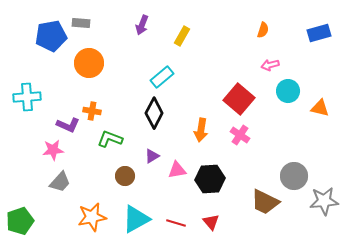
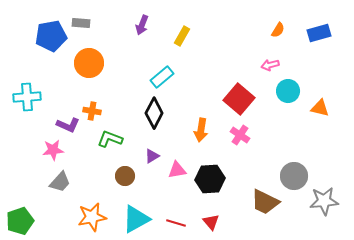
orange semicircle: moved 15 px right; rotated 14 degrees clockwise
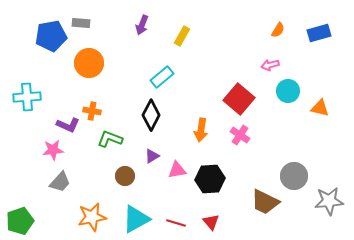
black diamond: moved 3 px left, 2 px down
gray star: moved 5 px right
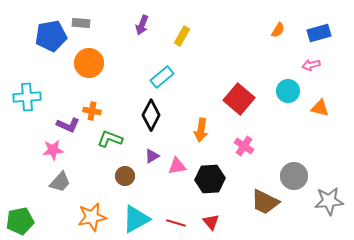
pink arrow: moved 41 px right
pink cross: moved 4 px right, 11 px down
pink triangle: moved 4 px up
green pentagon: rotated 8 degrees clockwise
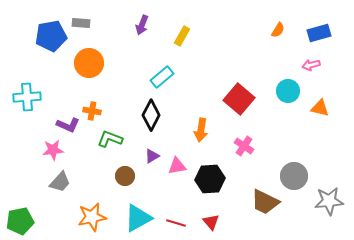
cyan triangle: moved 2 px right, 1 px up
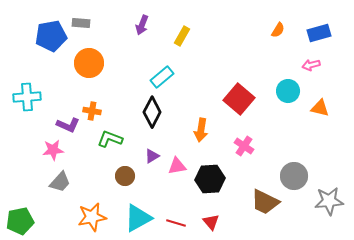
black diamond: moved 1 px right, 3 px up
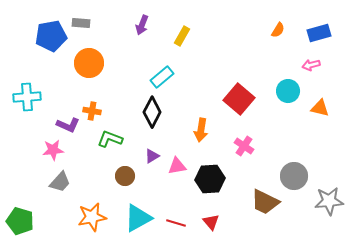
green pentagon: rotated 28 degrees clockwise
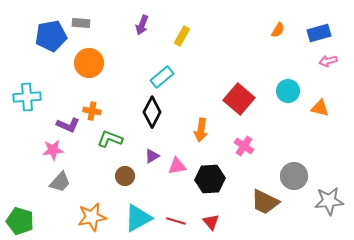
pink arrow: moved 17 px right, 4 px up
red line: moved 2 px up
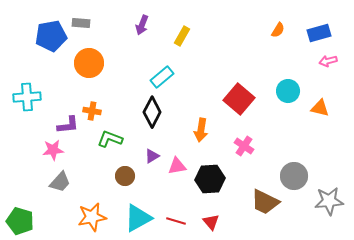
purple L-shape: rotated 30 degrees counterclockwise
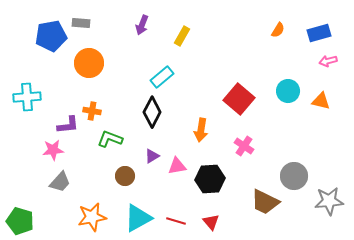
orange triangle: moved 1 px right, 7 px up
